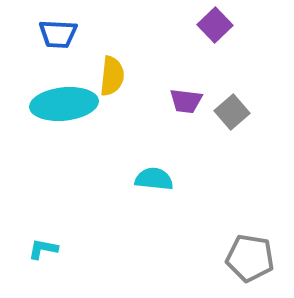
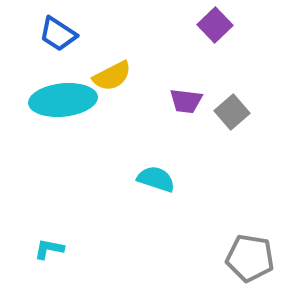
blue trapezoid: rotated 30 degrees clockwise
yellow semicircle: rotated 57 degrees clockwise
cyan ellipse: moved 1 px left, 4 px up
cyan semicircle: moved 2 px right; rotated 12 degrees clockwise
cyan L-shape: moved 6 px right
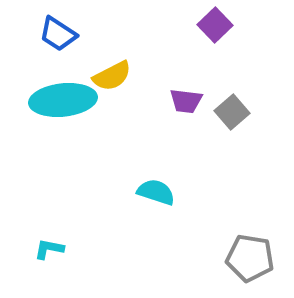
cyan semicircle: moved 13 px down
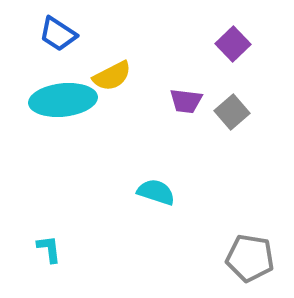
purple square: moved 18 px right, 19 px down
cyan L-shape: rotated 72 degrees clockwise
